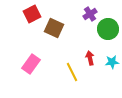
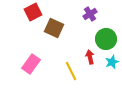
red square: moved 1 px right, 2 px up
green circle: moved 2 px left, 10 px down
red arrow: moved 1 px up
cyan star: rotated 16 degrees counterclockwise
yellow line: moved 1 px left, 1 px up
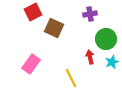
purple cross: rotated 24 degrees clockwise
yellow line: moved 7 px down
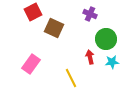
purple cross: rotated 32 degrees clockwise
cyan star: rotated 16 degrees clockwise
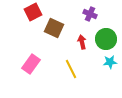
red arrow: moved 8 px left, 15 px up
cyan star: moved 2 px left
yellow line: moved 9 px up
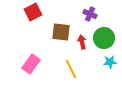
brown square: moved 7 px right, 4 px down; rotated 18 degrees counterclockwise
green circle: moved 2 px left, 1 px up
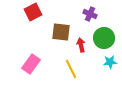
red arrow: moved 1 px left, 3 px down
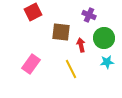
purple cross: moved 1 px left, 1 px down
cyan star: moved 3 px left
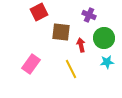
red square: moved 6 px right
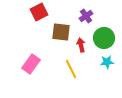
purple cross: moved 3 px left, 1 px down; rotated 32 degrees clockwise
